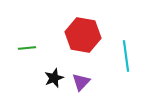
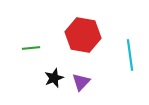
green line: moved 4 px right
cyan line: moved 4 px right, 1 px up
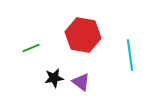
green line: rotated 18 degrees counterclockwise
black star: rotated 12 degrees clockwise
purple triangle: rotated 36 degrees counterclockwise
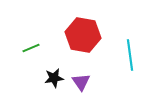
purple triangle: rotated 18 degrees clockwise
